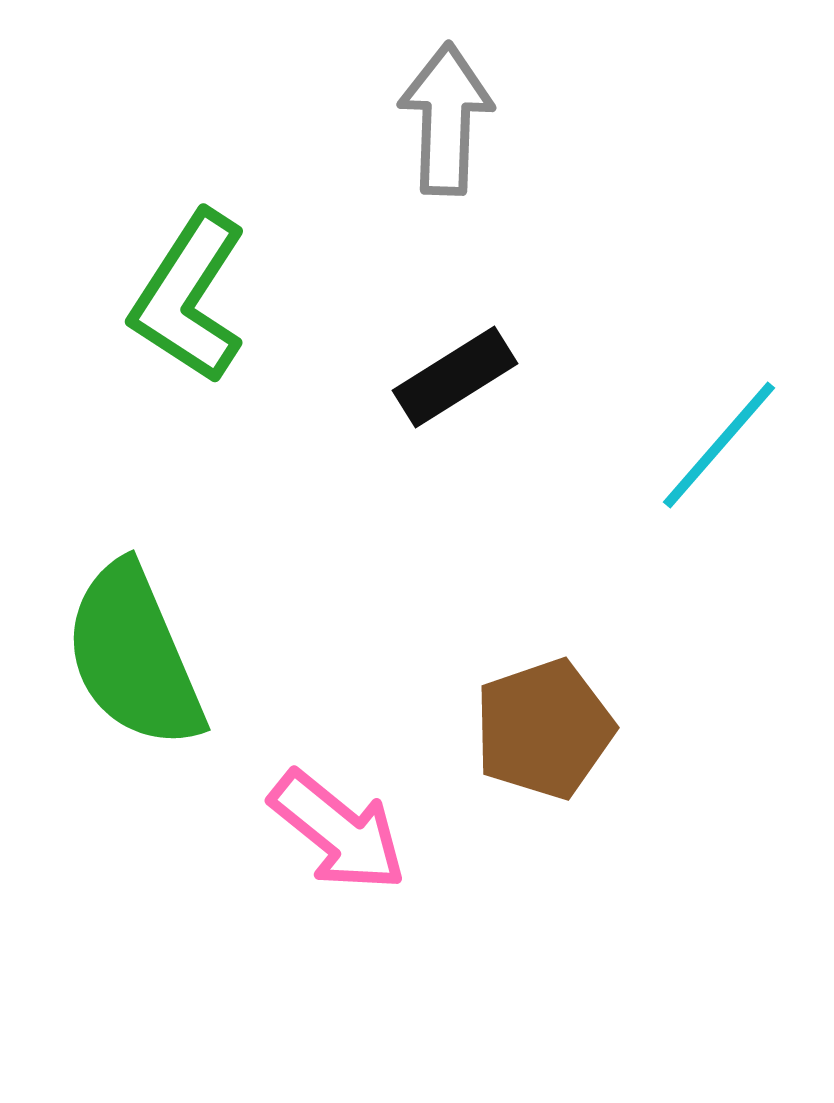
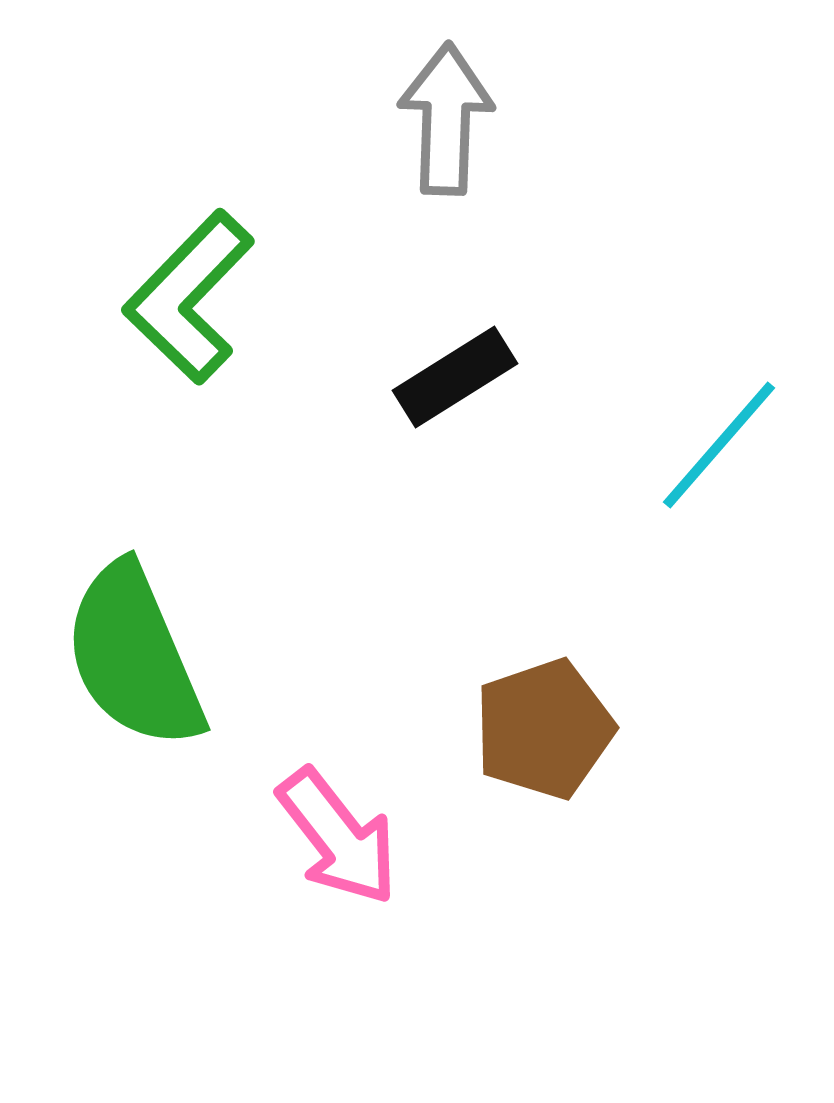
green L-shape: rotated 11 degrees clockwise
pink arrow: moved 6 px down; rotated 13 degrees clockwise
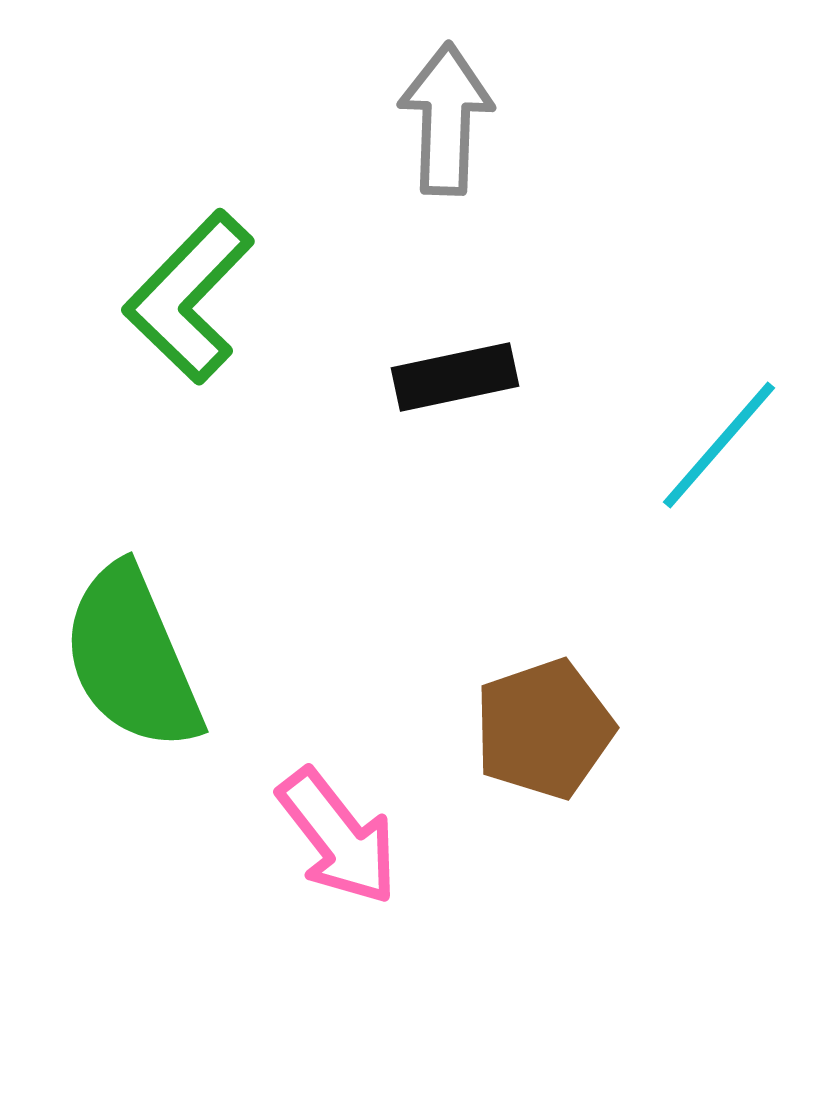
black rectangle: rotated 20 degrees clockwise
green semicircle: moved 2 px left, 2 px down
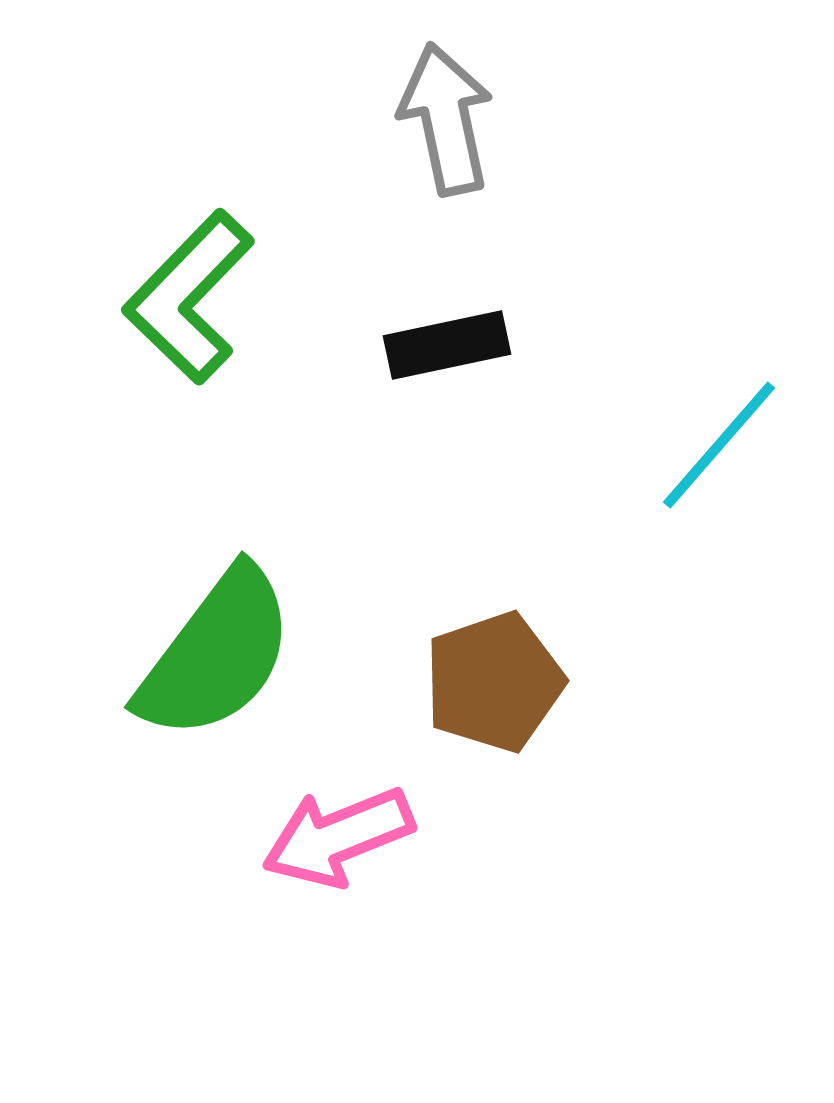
gray arrow: rotated 14 degrees counterclockwise
black rectangle: moved 8 px left, 32 px up
green semicircle: moved 84 px right, 4 px up; rotated 120 degrees counterclockwise
brown pentagon: moved 50 px left, 47 px up
pink arrow: rotated 106 degrees clockwise
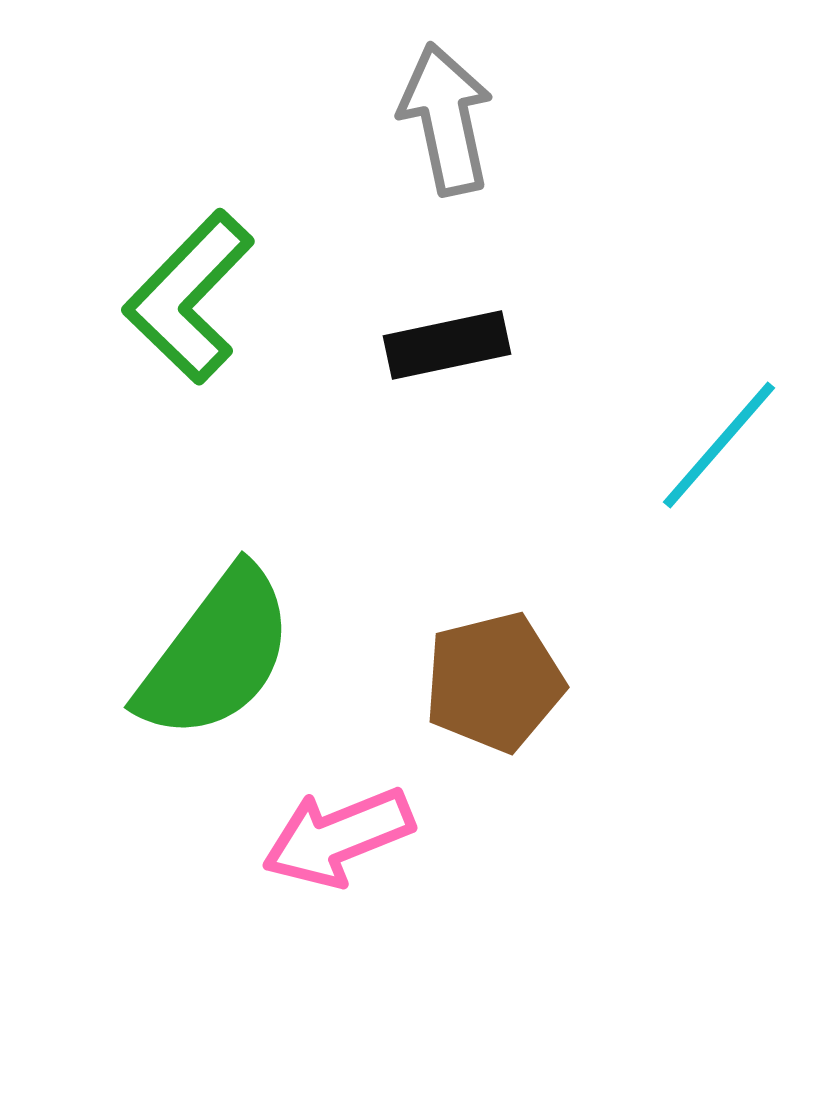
brown pentagon: rotated 5 degrees clockwise
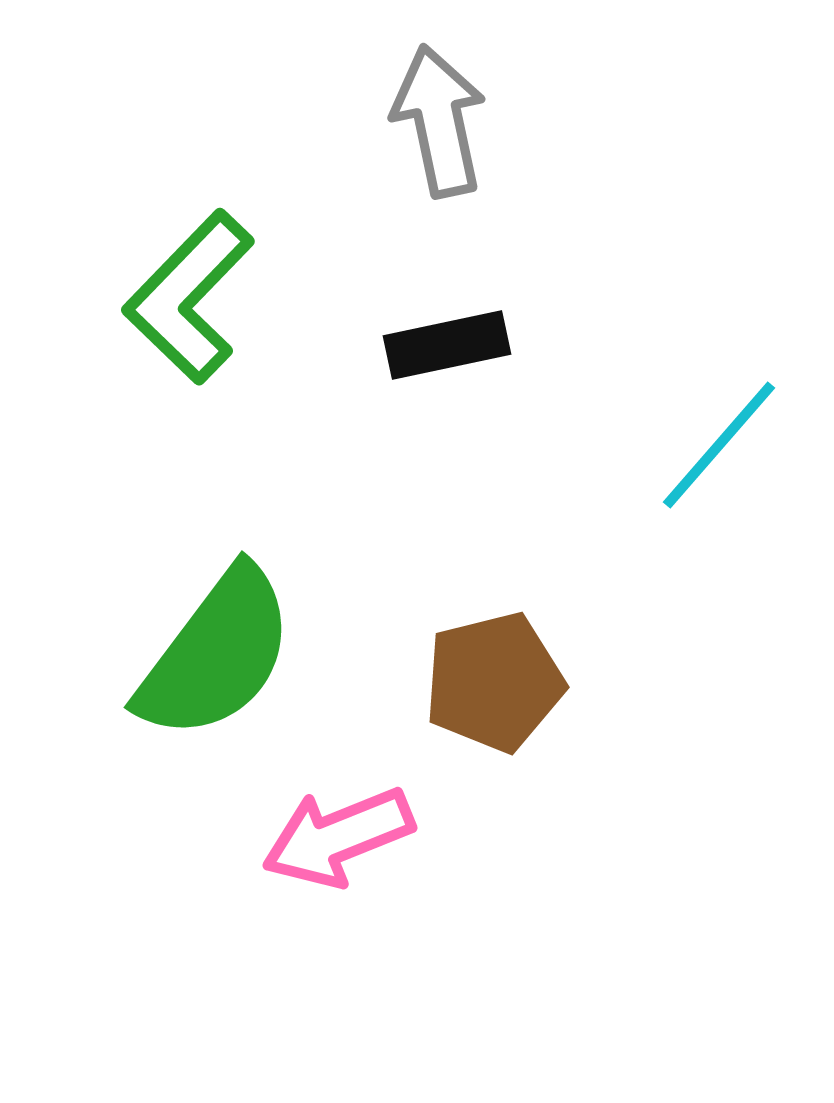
gray arrow: moved 7 px left, 2 px down
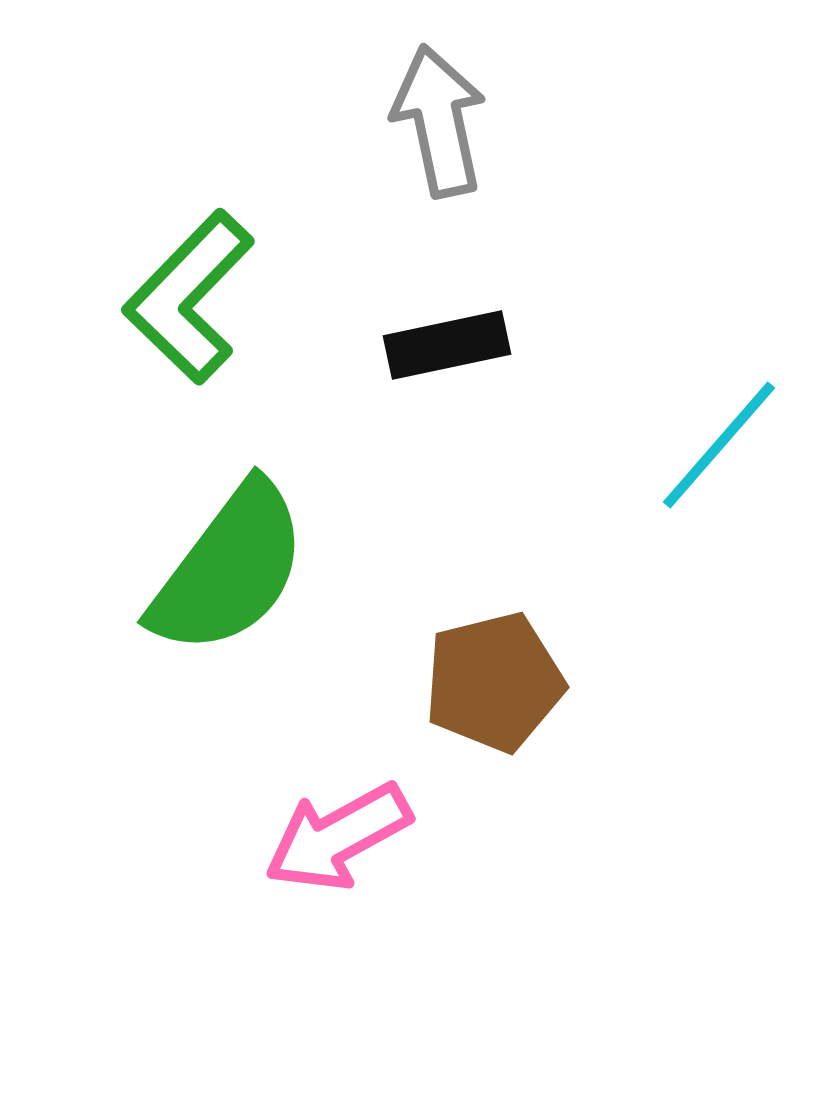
green semicircle: moved 13 px right, 85 px up
pink arrow: rotated 7 degrees counterclockwise
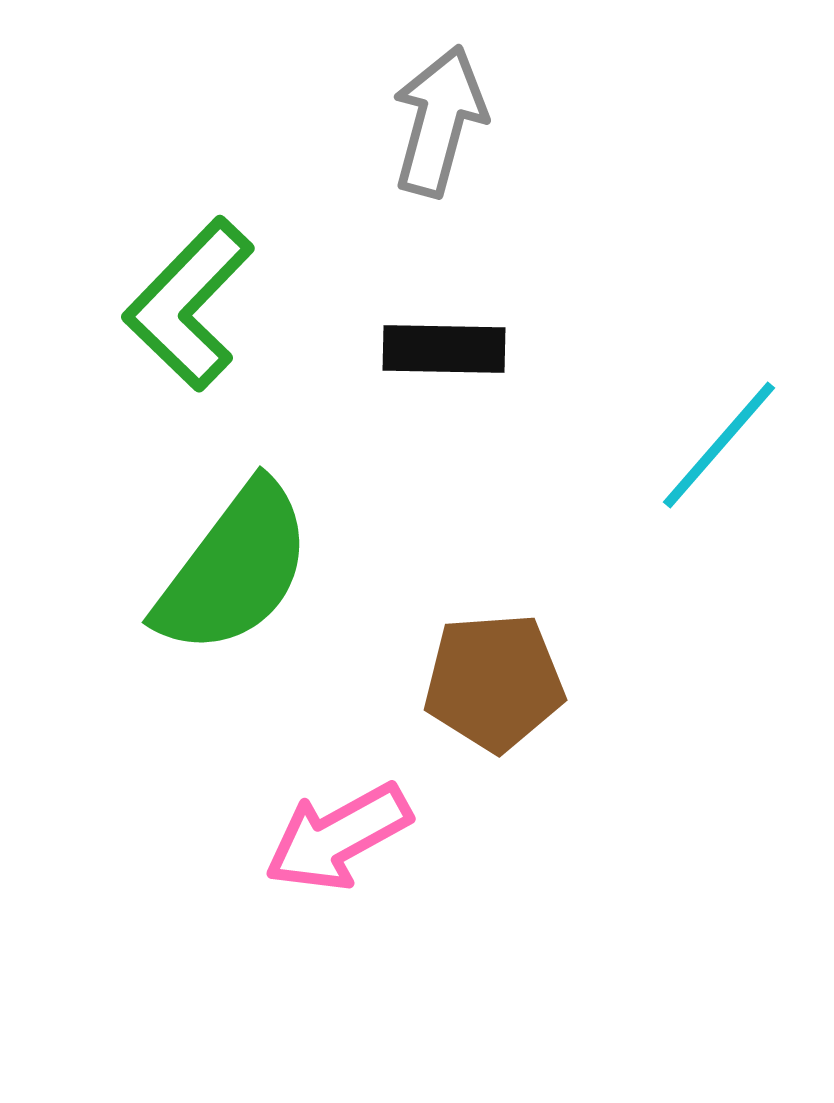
gray arrow: rotated 27 degrees clockwise
green L-shape: moved 7 px down
black rectangle: moved 3 px left, 4 px down; rotated 13 degrees clockwise
green semicircle: moved 5 px right
brown pentagon: rotated 10 degrees clockwise
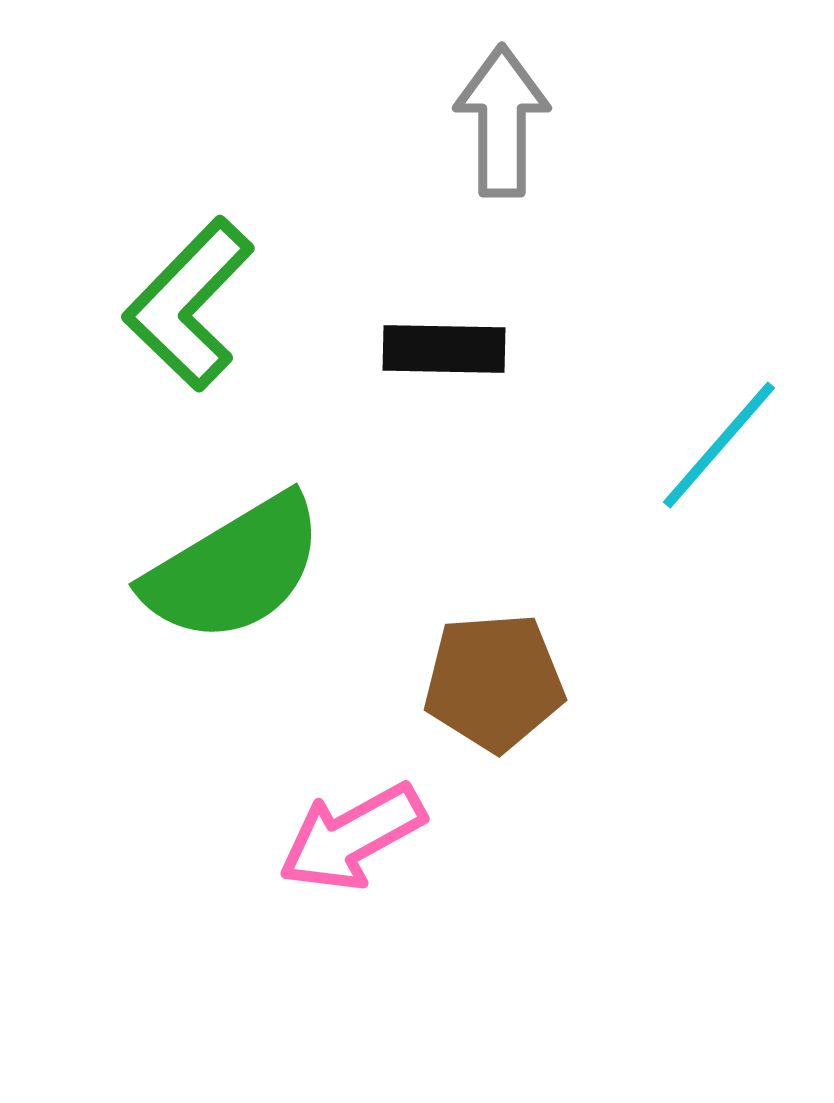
gray arrow: moved 63 px right; rotated 15 degrees counterclockwise
green semicircle: rotated 22 degrees clockwise
pink arrow: moved 14 px right
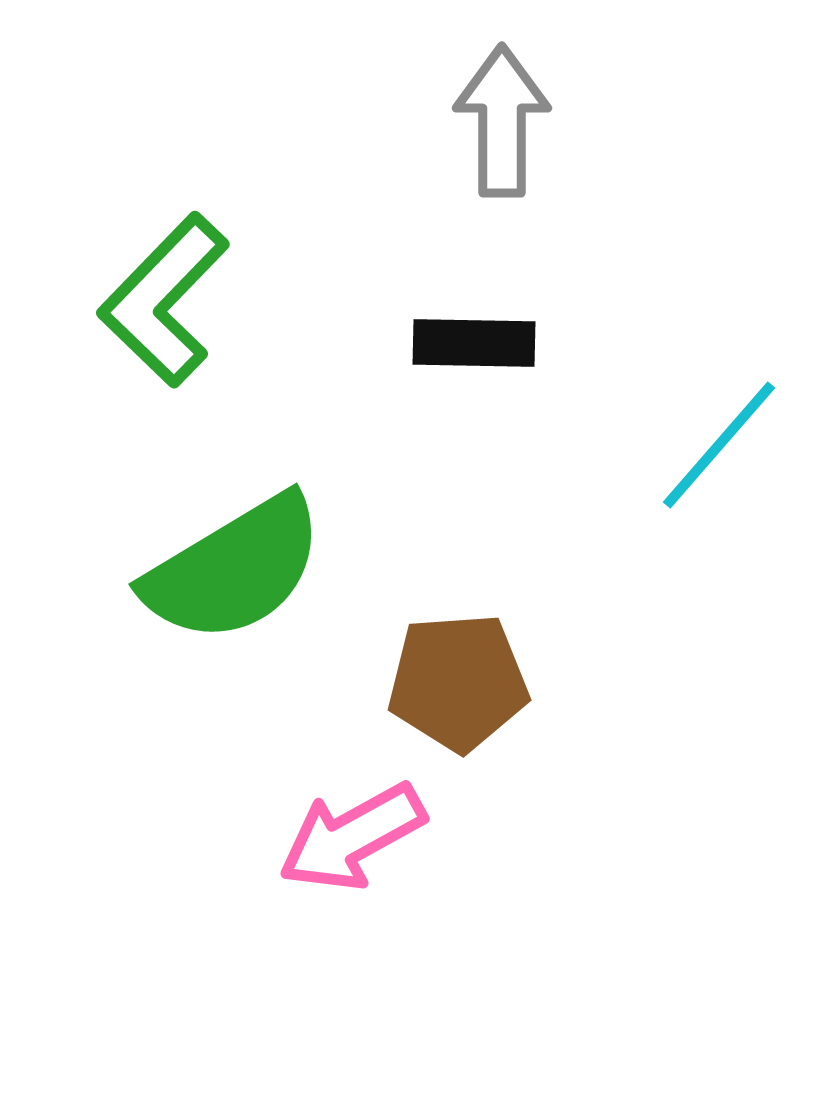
green L-shape: moved 25 px left, 4 px up
black rectangle: moved 30 px right, 6 px up
brown pentagon: moved 36 px left
